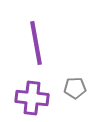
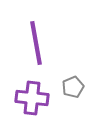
gray pentagon: moved 2 px left, 1 px up; rotated 20 degrees counterclockwise
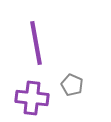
gray pentagon: moved 1 px left, 2 px up; rotated 25 degrees counterclockwise
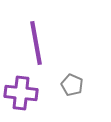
purple cross: moved 11 px left, 5 px up
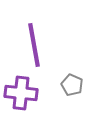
purple line: moved 2 px left, 2 px down
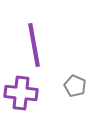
gray pentagon: moved 3 px right, 1 px down
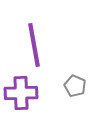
purple cross: rotated 8 degrees counterclockwise
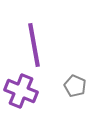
purple cross: moved 2 px up; rotated 24 degrees clockwise
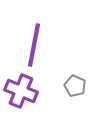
purple line: rotated 21 degrees clockwise
